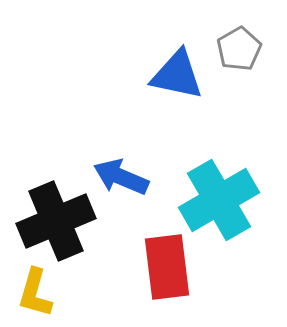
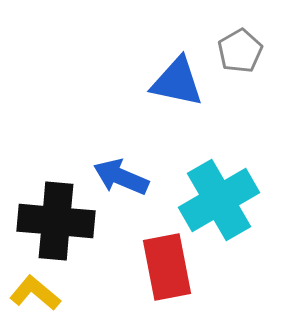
gray pentagon: moved 1 px right, 2 px down
blue triangle: moved 7 px down
black cross: rotated 28 degrees clockwise
red rectangle: rotated 4 degrees counterclockwise
yellow L-shape: rotated 114 degrees clockwise
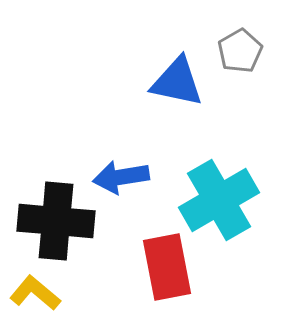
blue arrow: rotated 32 degrees counterclockwise
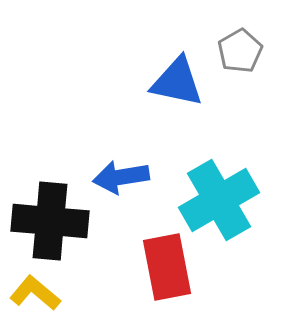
black cross: moved 6 px left
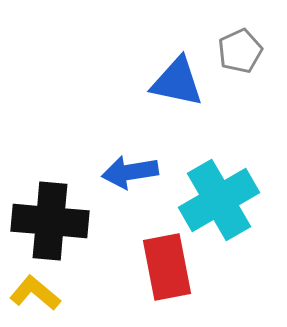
gray pentagon: rotated 6 degrees clockwise
blue arrow: moved 9 px right, 5 px up
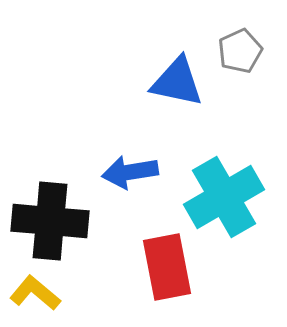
cyan cross: moved 5 px right, 3 px up
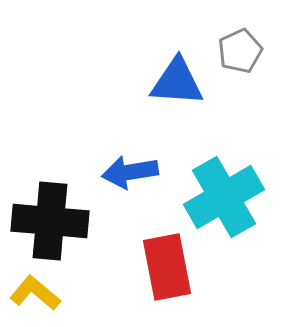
blue triangle: rotated 8 degrees counterclockwise
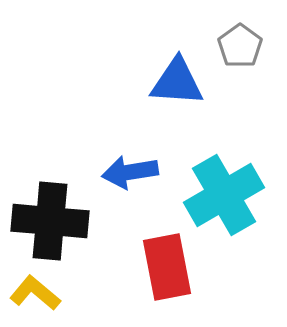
gray pentagon: moved 5 px up; rotated 12 degrees counterclockwise
cyan cross: moved 2 px up
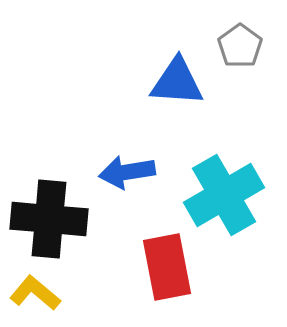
blue arrow: moved 3 px left
black cross: moved 1 px left, 2 px up
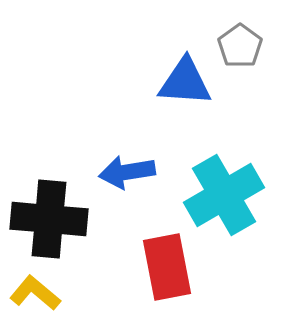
blue triangle: moved 8 px right
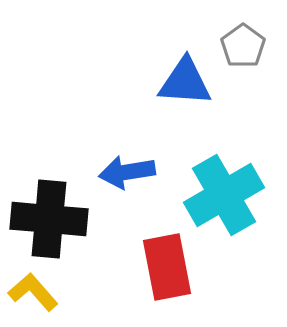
gray pentagon: moved 3 px right
yellow L-shape: moved 2 px left, 1 px up; rotated 9 degrees clockwise
